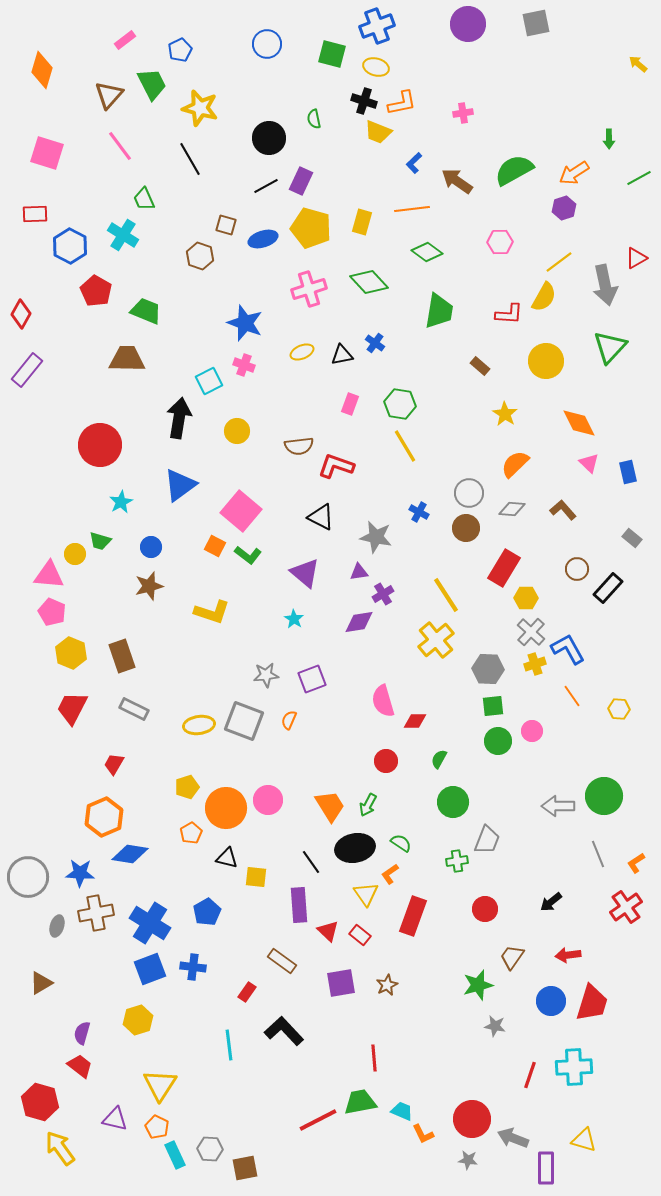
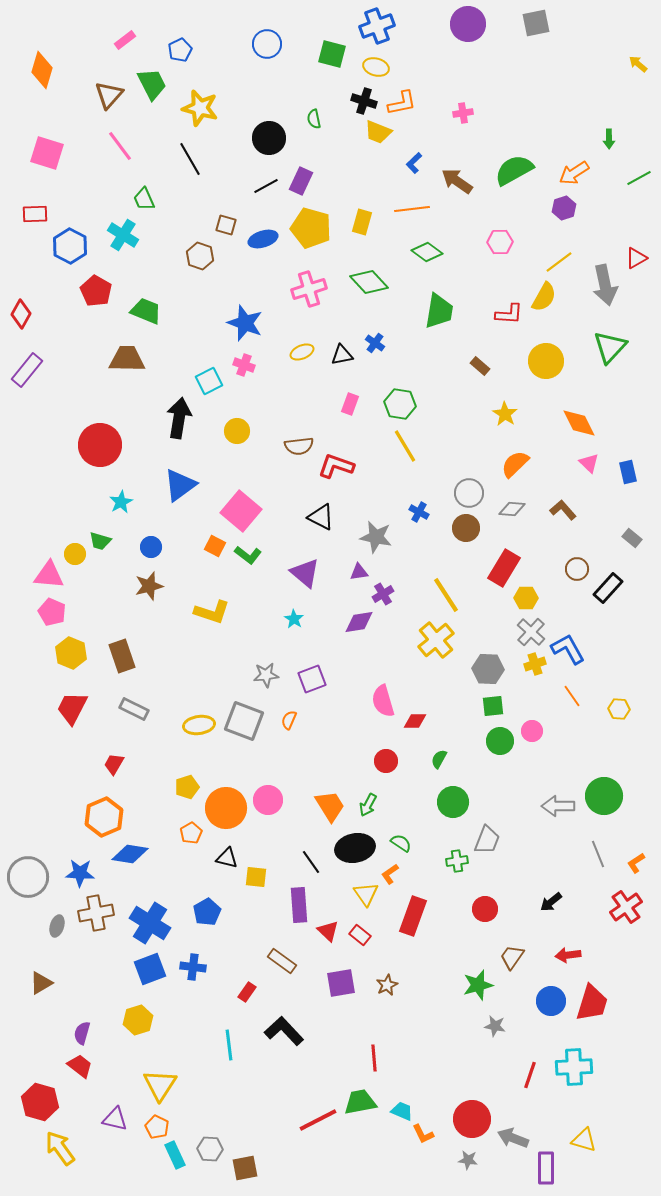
green circle at (498, 741): moved 2 px right
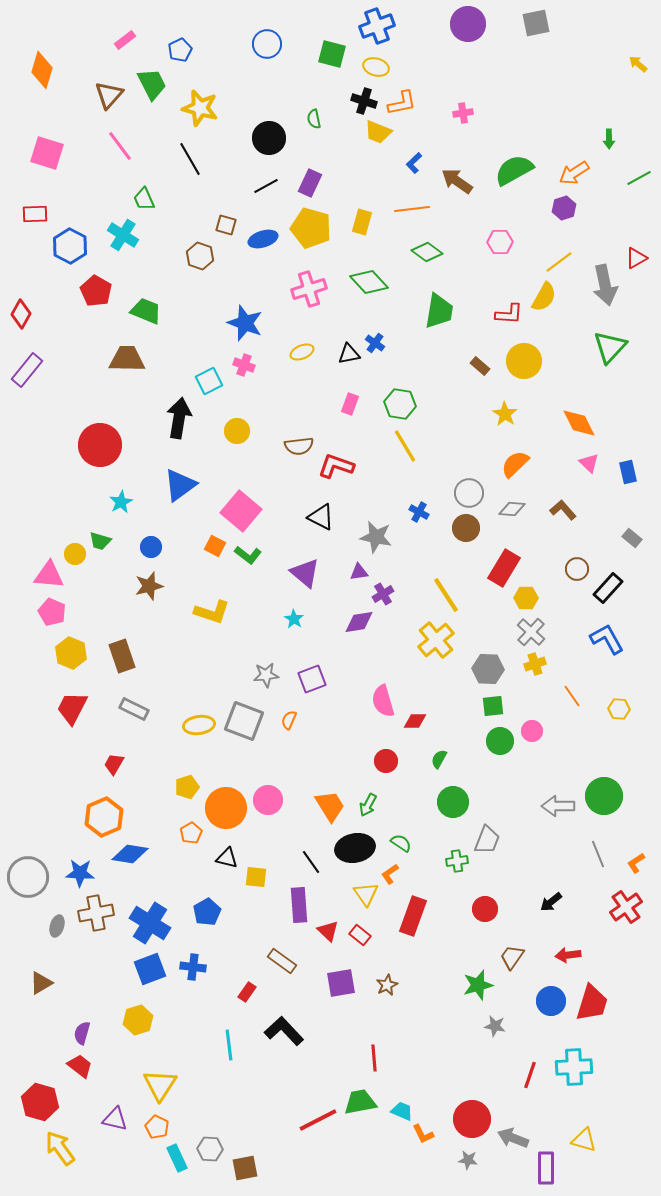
purple rectangle at (301, 181): moved 9 px right, 2 px down
black triangle at (342, 355): moved 7 px right, 1 px up
yellow circle at (546, 361): moved 22 px left
blue L-shape at (568, 649): moved 39 px right, 10 px up
cyan rectangle at (175, 1155): moved 2 px right, 3 px down
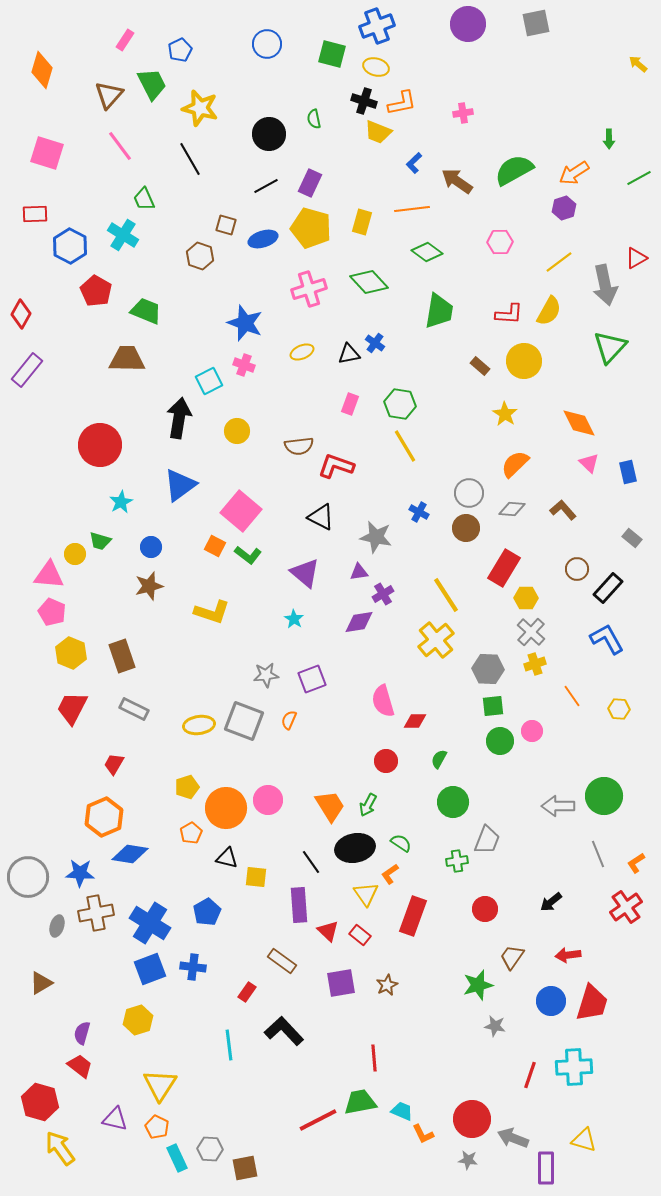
pink rectangle at (125, 40): rotated 20 degrees counterclockwise
black circle at (269, 138): moved 4 px up
yellow semicircle at (544, 297): moved 5 px right, 14 px down
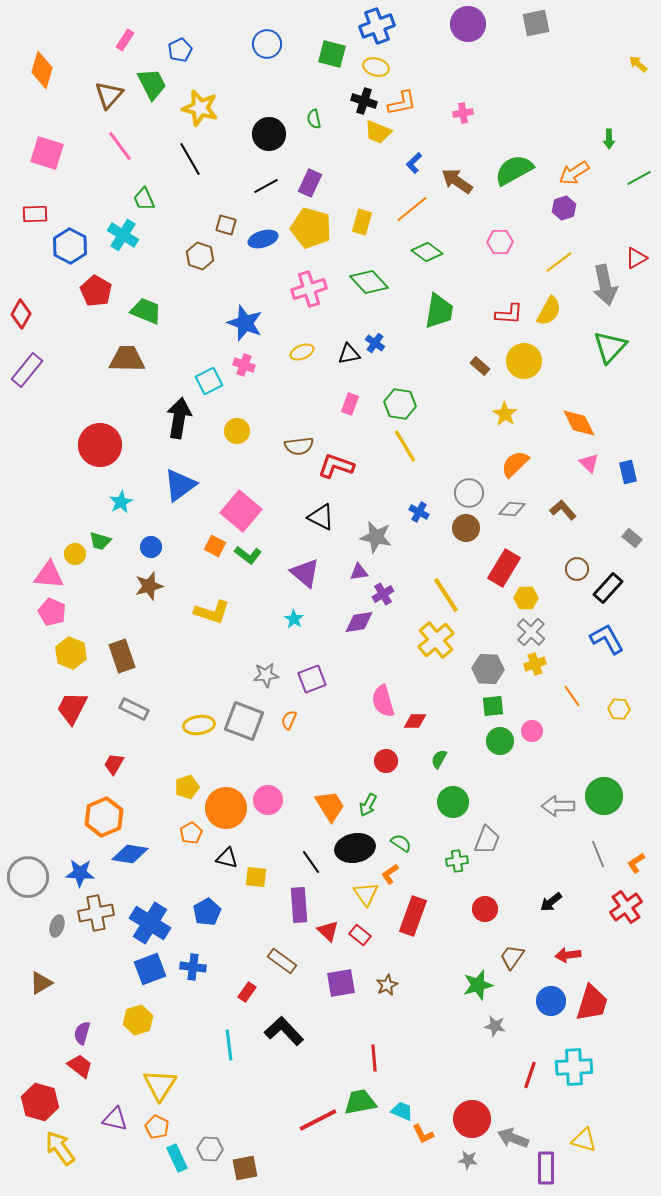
orange line at (412, 209): rotated 32 degrees counterclockwise
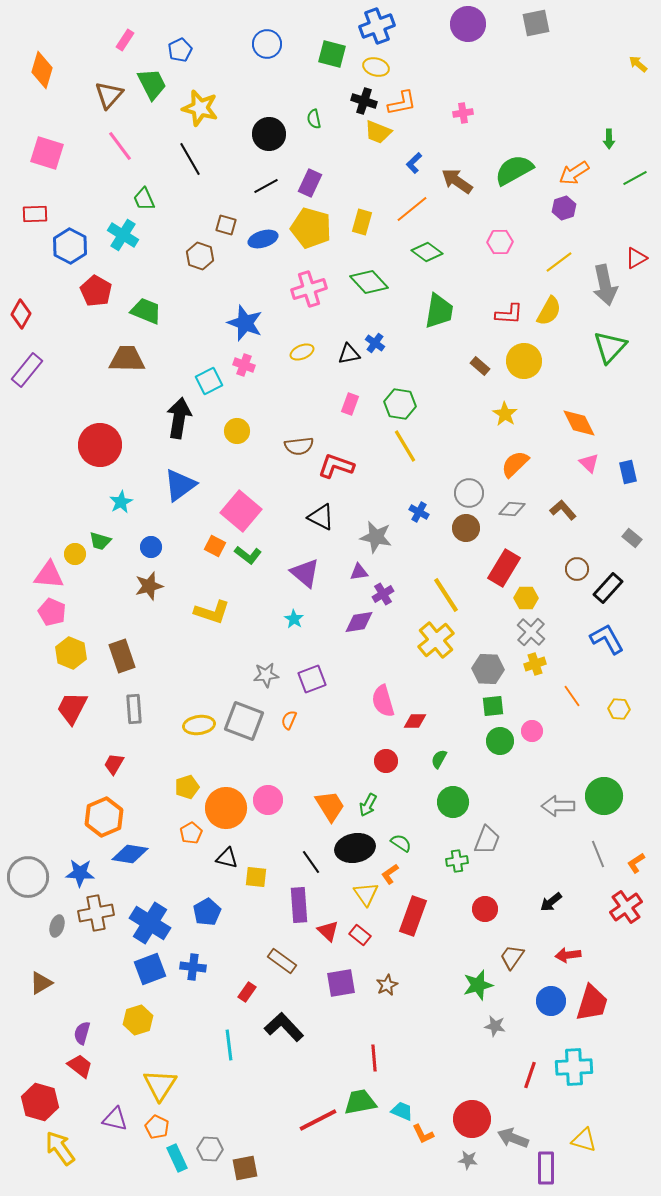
green line at (639, 178): moved 4 px left
gray rectangle at (134, 709): rotated 60 degrees clockwise
black L-shape at (284, 1031): moved 4 px up
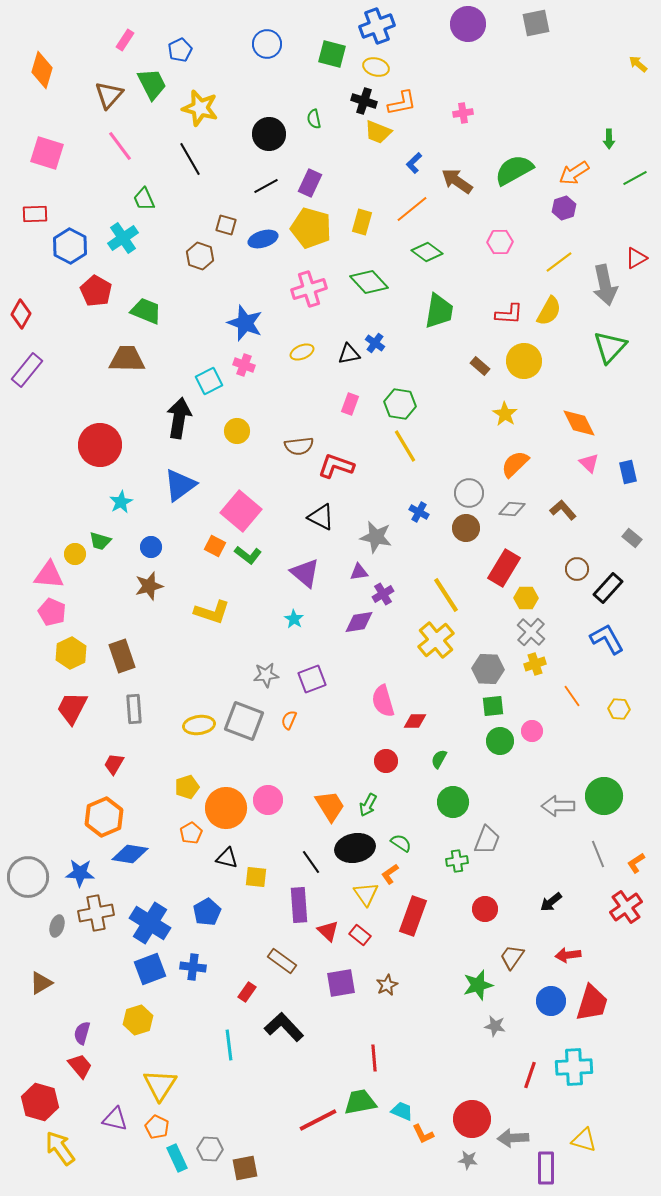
cyan cross at (123, 235): moved 3 px down; rotated 24 degrees clockwise
yellow hexagon at (71, 653): rotated 12 degrees clockwise
red trapezoid at (80, 1066): rotated 12 degrees clockwise
gray arrow at (513, 1138): rotated 24 degrees counterclockwise
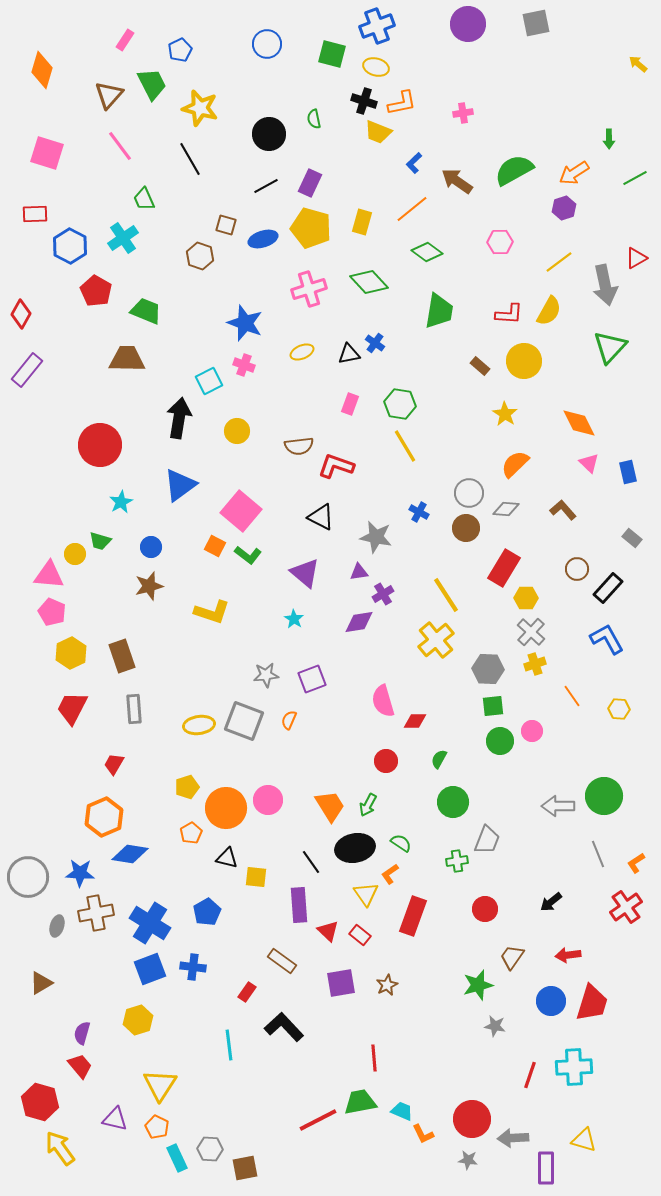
gray diamond at (512, 509): moved 6 px left
